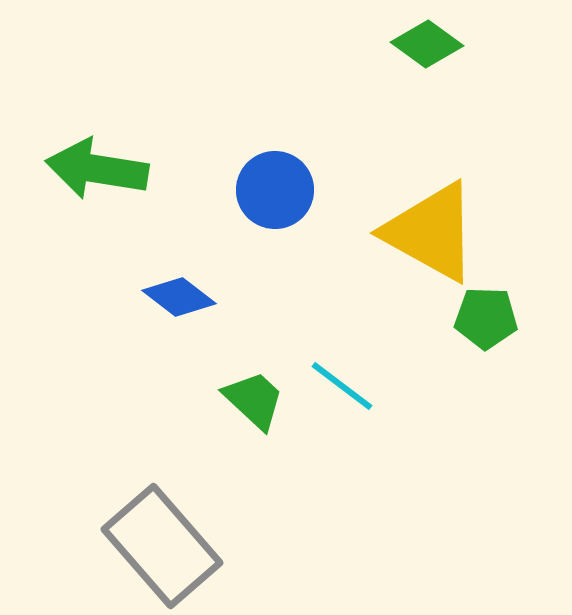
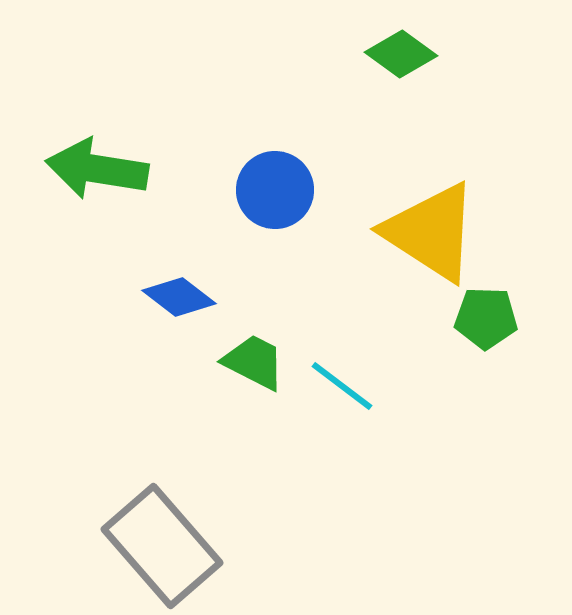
green diamond: moved 26 px left, 10 px down
yellow triangle: rotated 4 degrees clockwise
green trapezoid: moved 38 px up; rotated 16 degrees counterclockwise
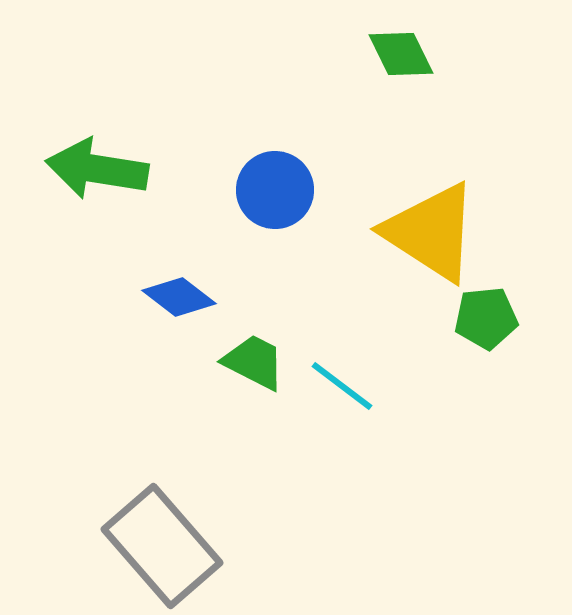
green diamond: rotated 28 degrees clockwise
green pentagon: rotated 8 degrees counterclockwise
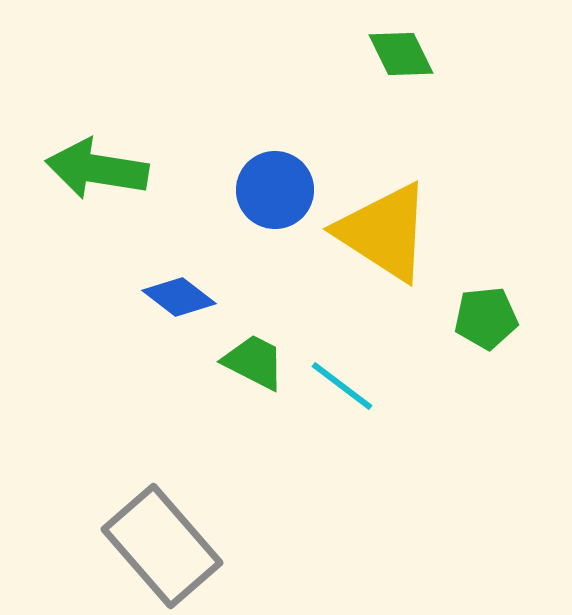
yellow triangle: moved 47 px left
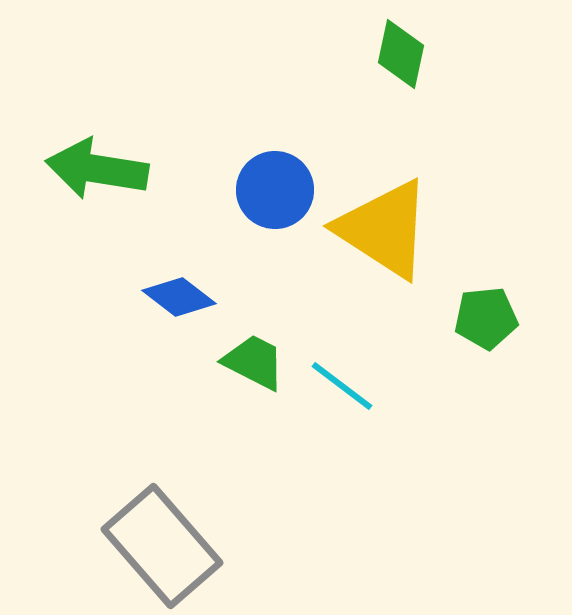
green diamond: rotated 38 degrees clockwise
yellow triangle: moved 3 px up
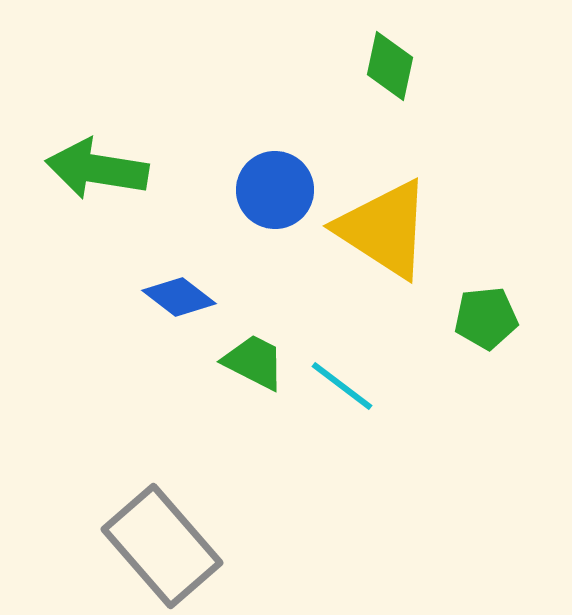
green diamond: moved 11 px left, 12 px down
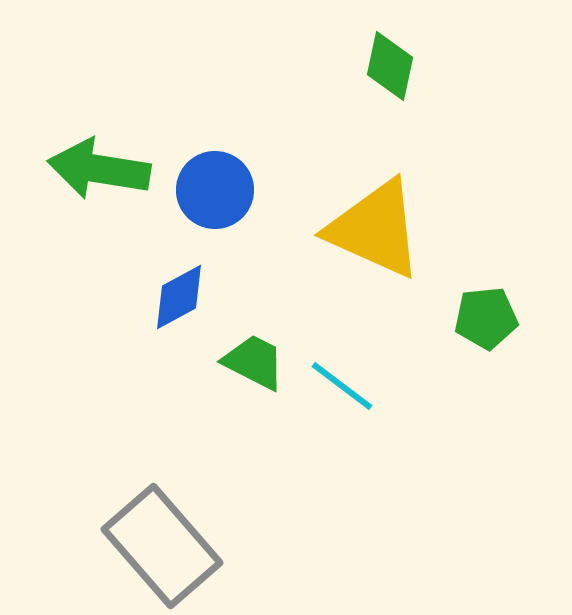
green arrow: moved 2 px right
blue circle: moved 60 px left
yellow triangle: moved 9 px left; rotated 9 degrees counterclockwise
blue diamond: rotated 66 degrees counterclockwise
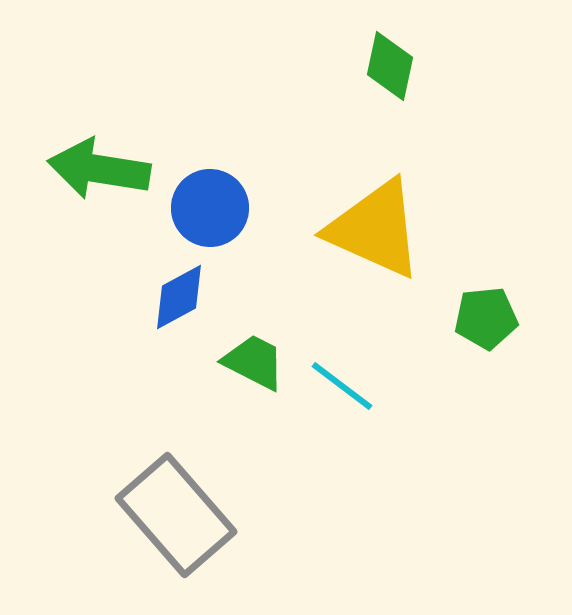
blue circle: moved 5 px left, 18 px down
gray rectangle: moved 14 px right, 31 px up
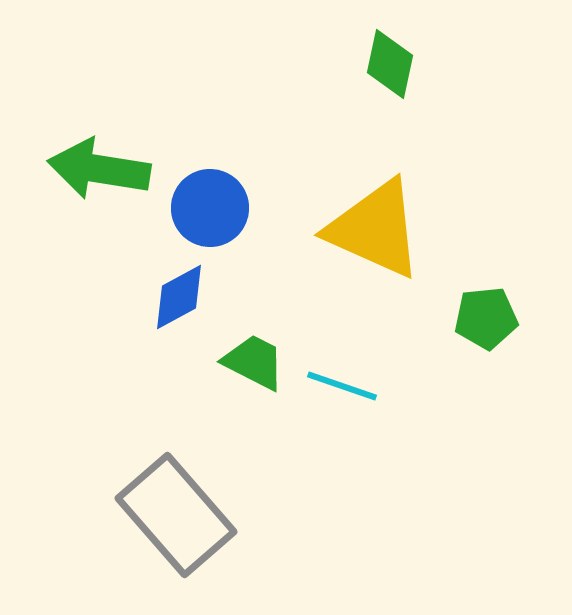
green diamond: moved 2 px up
cyan line: rotated 18 degrees counterclockwise
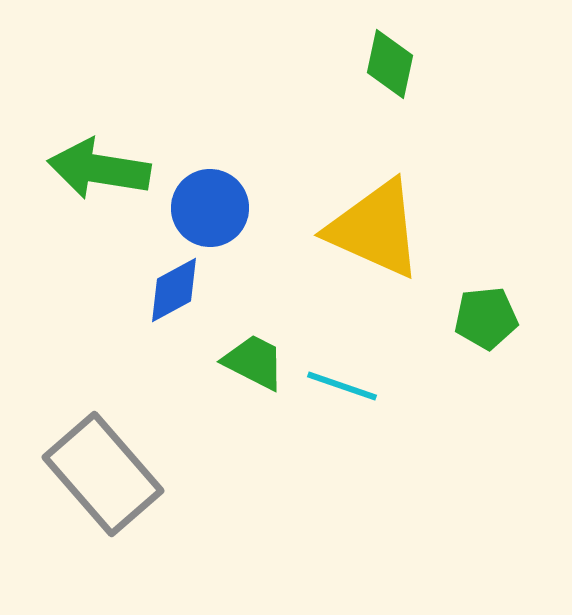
blue diamond: moved 5 px left, 7 px up
gray rectangle: moved 73 px left, 41 px up
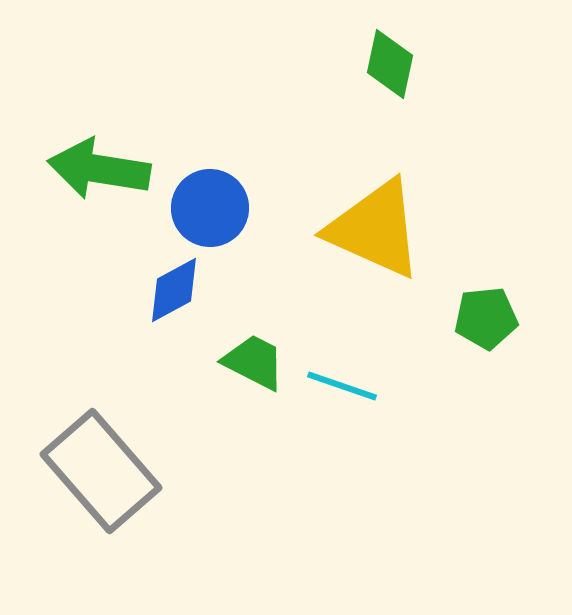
gray rectangle: moved 2 px left, 3 px up
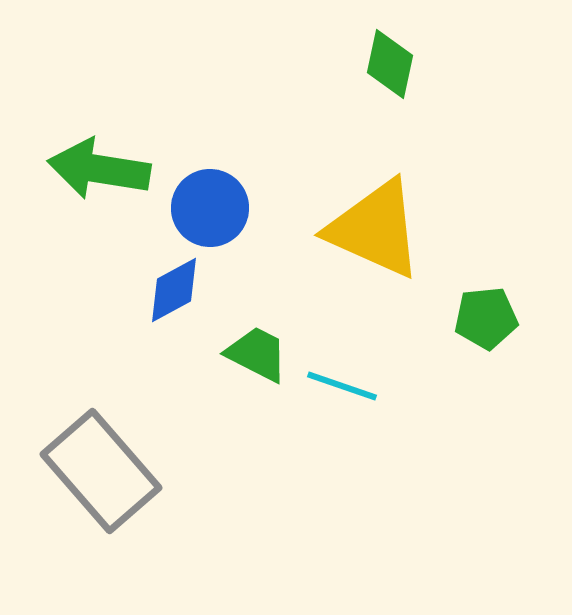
green trapezoid: moved 3 px right, 8 px up
